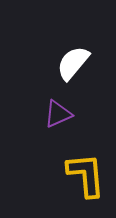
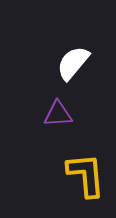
purple triangle: rotated 20 degrees clockwise
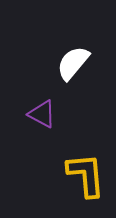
purple triangle: moved 16 px left; rotated 32 degrees clockwise
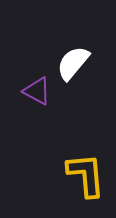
purple triangle: moved 5 px left, 23 px up
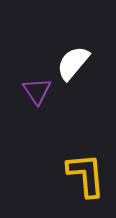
purple triangle: rotated 28 degrees clockwise
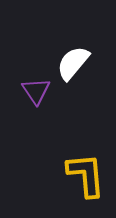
purple triangle: moved 1 px left
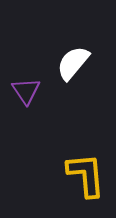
purple triangle: moved 10 px left
